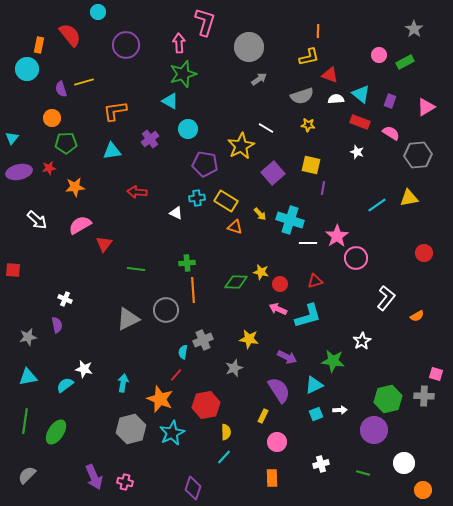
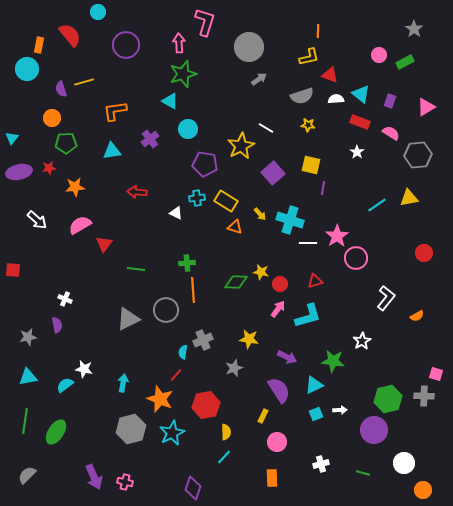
white star at (357, 152): rotated 16 degrees clockwise
pink arrow at (278, 309): rotated 102 degrees clockwise
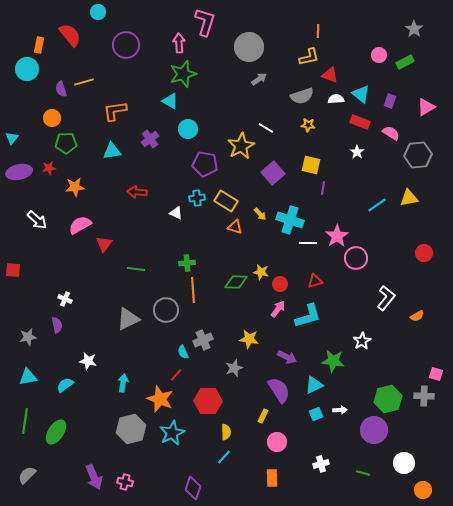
cyan semicircle at (183, 352): rotated 32 degrees counterclockwise
white star at (84, 369): moved 4 px right, 8 px up
red hexagon at (206, 405): moved 2 px right, 4 px up; rotated 12 degrees clockwise
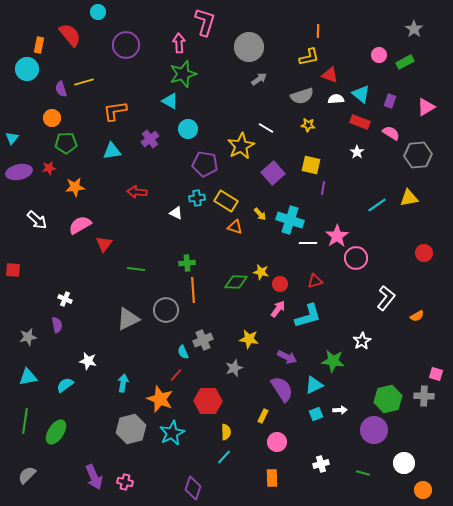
purple semicircle at (279, 390): moved 3 px right, 1 px up
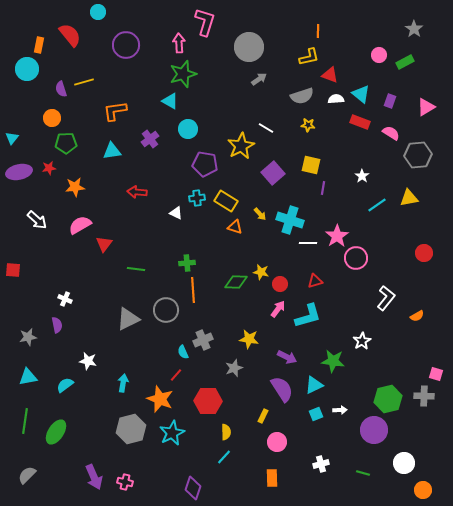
white star at (357, 152): moved 5 px right, 24 px down
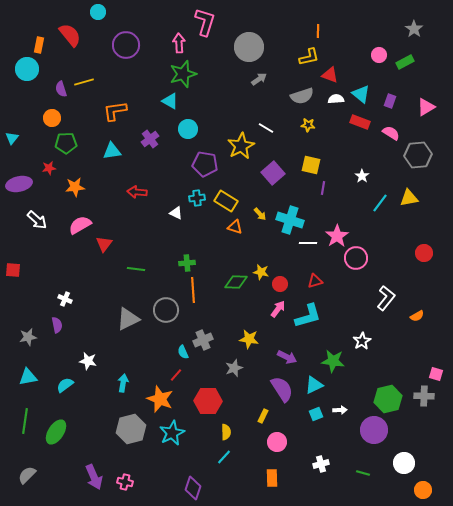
purple ellipse at (19, 172): moved 12 px down
cyan line at (377, 205): moved 3 px right, 2 px up; rotated 18 degrees counterclockwise
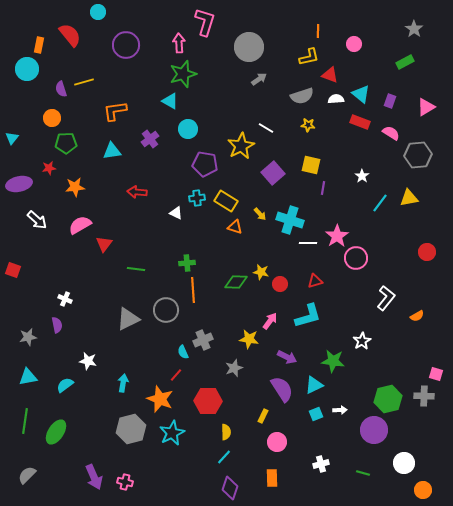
pink circle at (379, 55): moved 25 px left, 11 px up
red circle at (424, 253): moved 3 px right, 1 px up
red square at (13, 270): rotated 14 degrees clockwise
pink arrow at (278, 309): moved 8 px left, 12 px down
purple diamond at (193, 488): moved 37 px right
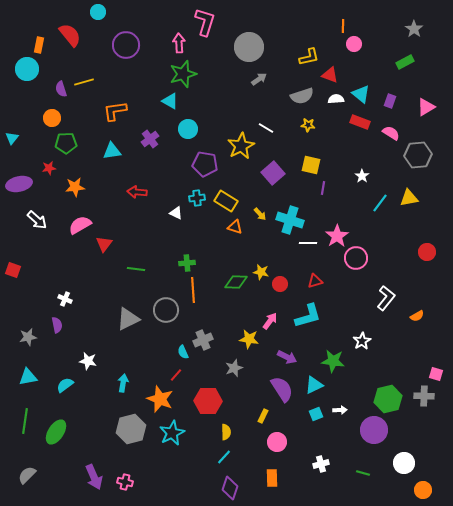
orange line at (318, 31): moved 25 px right, 5 px up
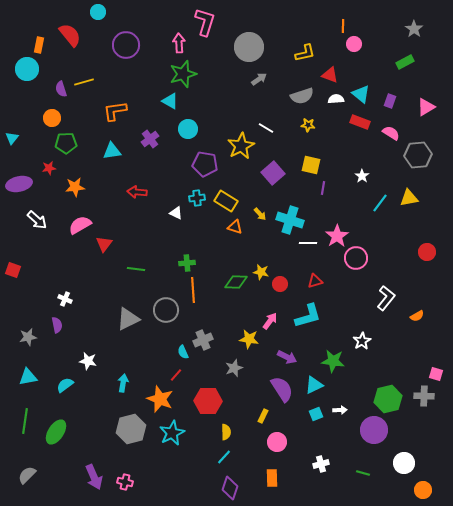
yellow L-shape at (309, 57): moved 4 px left, 4 px up
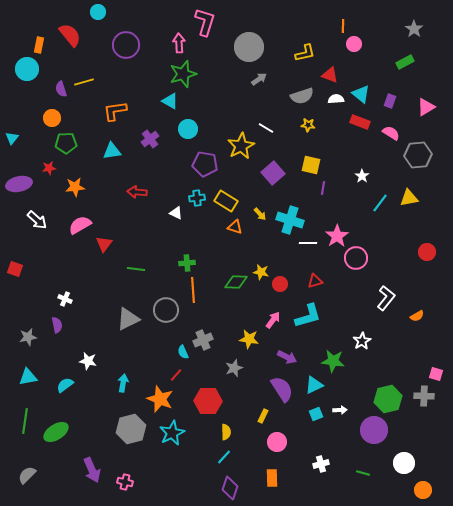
red square at (13, 270): moved 2 px right, 1 px up
pink arrow at (270, 321): moved 3 px right, 1 px up
green ellipse at (56, 432): rotated 25 degrees clockwise
purple arrow at (94, 477): moved 2 px left, 7 px up
